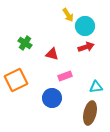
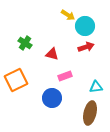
yellow arrow: rotated 24 degrees counterclockwise
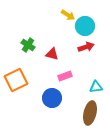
green cross: moved 3 px right, 2 px down
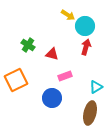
red arrow: rotated 56 degrees counterclockwise
cyan triangle: rotated 24 degrees counterclockwise
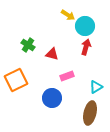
pink rectangle: moved 2 px right
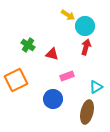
blue circle: moved 1 px right, 1 px down
brown ellipse: moved 3 px left, 1 px up
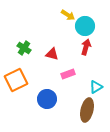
green cross: moved 4 px left, 3 px down
pink rectangle: moved 1 px right, 2 px up
blue circle: moved 6 px left
brown ellipse: moved 2 px up
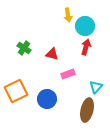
yellow arrow: rotated 48 degrees clockwise
orange square: moved 11 px down
cyan triangle: rotated 16 degrees counterclockwise
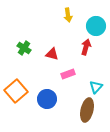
cyan circle: moved 11 px right
orange square: rotated 15 degrees counterclockwise
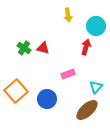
red triangle: moved 9 px left, 6 px up
brown ellipse: rotated 35 degrees clockwise
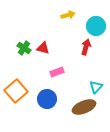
yellow arrow: rotated 96 degrees counterclockwise
pink rectangle: moved 11 px left, 2 px up
brown ellipse: moved 3 px left, 3 px up; rotated 20 degrees clockwise
